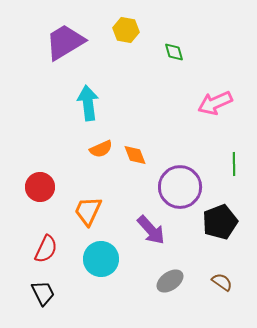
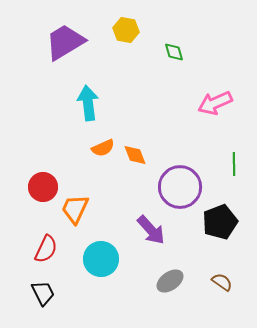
orange semicircle: moved 2 px right, 1 px up
red circle: moved 3 px right
orange trapezoid: moved 13 px left, 2 px up
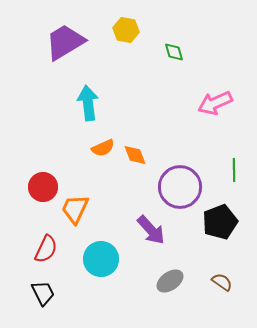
green line: moved 6 px down
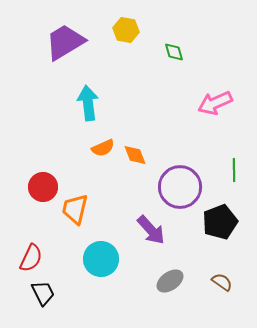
orange trapezoid: rotated 12 degrees counterclockwise
red semicircle: moved 15 px left, 9 px down
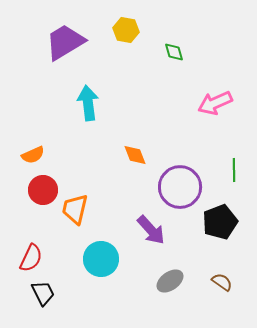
orange semicircle: moved 70 px left, 7 px down
red circle: moved 3 px down
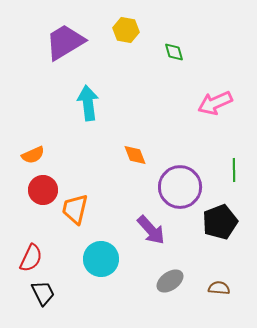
brown semicircle: moved 3 px left, 6 px down; rotated 30 degrees counterclockwise
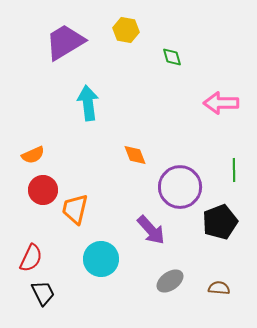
green diamond: moved 2 px left, 5 px down
pink arrow: moved 6 px right; rotated 24 degrees clockwise
